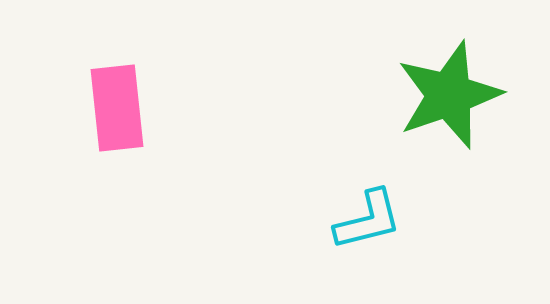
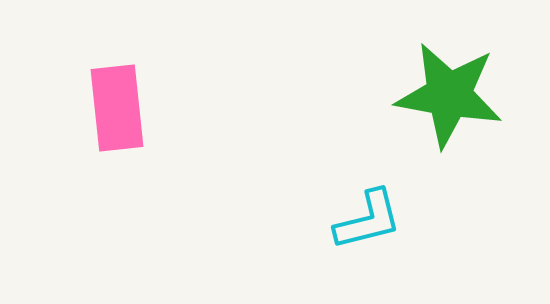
green star: rotated 29 degrees clockwise
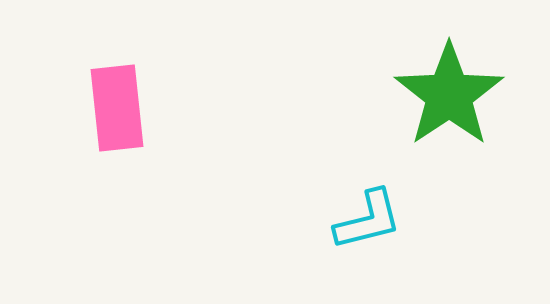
green star: rotated 28 degrees clockwise
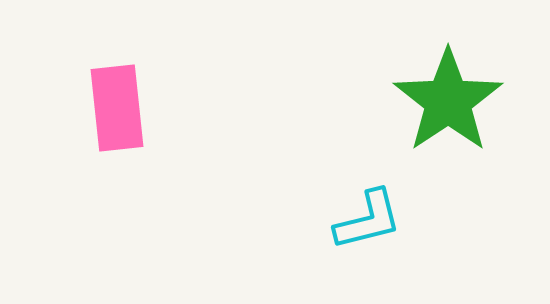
green star: moved 1 px left, 6 px down
